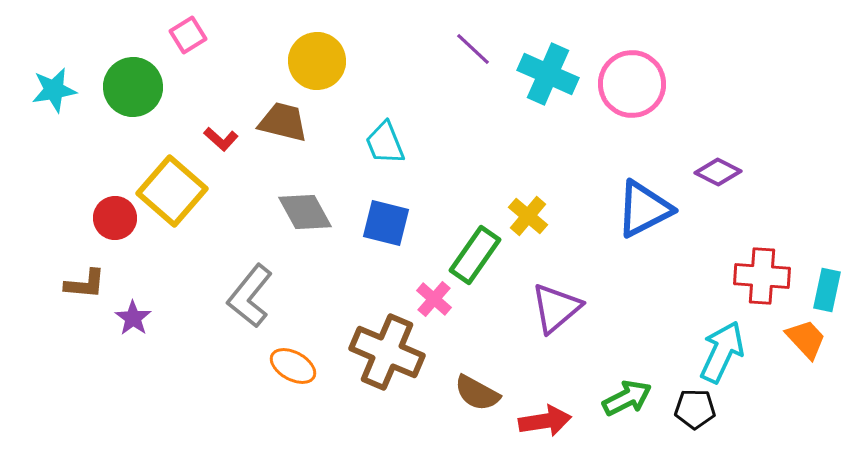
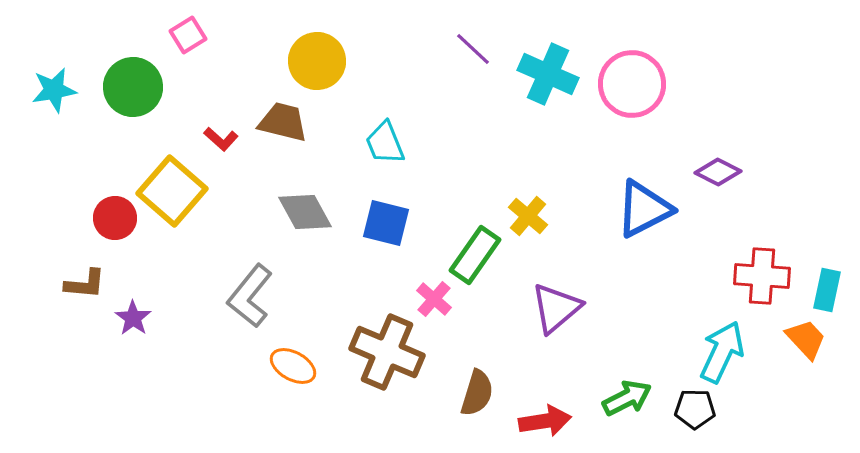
brown semicircle: rotated 102 degrees counterclockwise
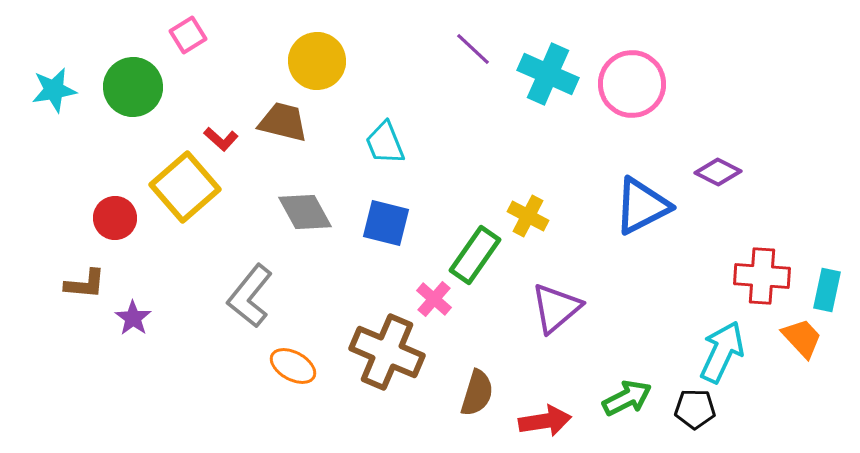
yellow square: moved 13 px right, 4 px up; rotated 8 degrees clockwise
blue triangle: moved 2 px left, 3 px up
yellow cross: rotated 12 degrees counterclockwise
orange trapezoid: moved 4 px left, 1 px up
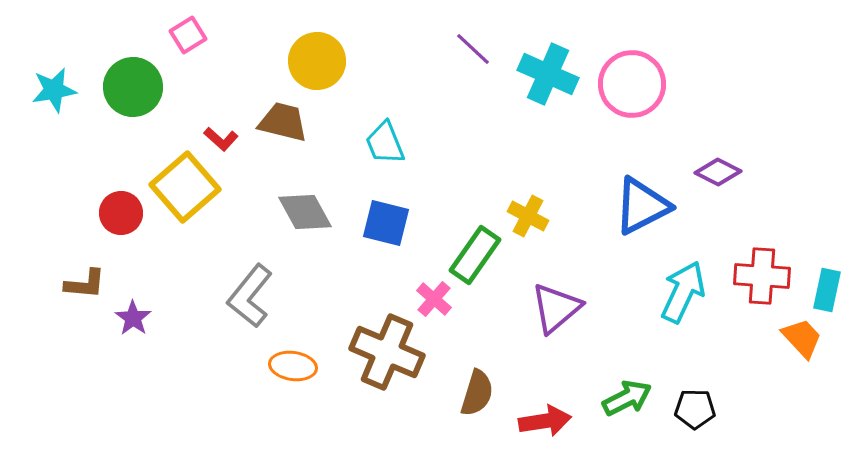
red circle: moved 6 px right, 5 px up
cyan arrow: moved 39 px left, 60 px up
orange ellipse: rotated 21 degrees counterclockwise
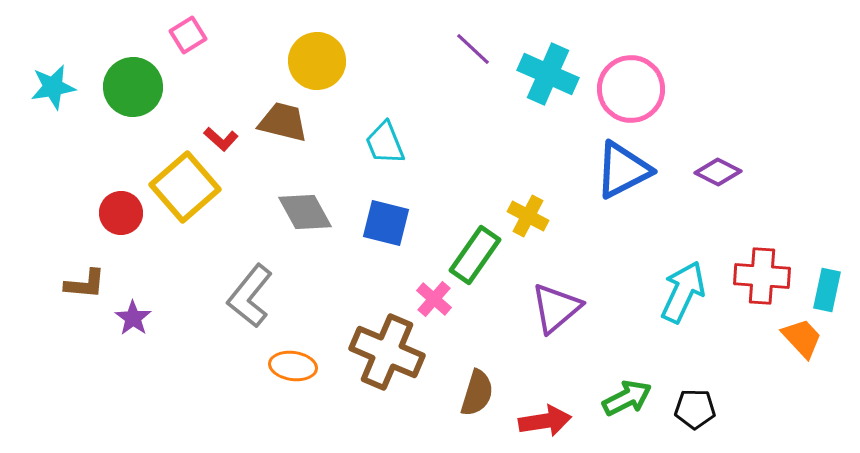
pink circle: moved 1 px left, 5 px down
cyan star: moved 1 px left, 3 px up
blue triangle: moved 19 px left, 36 px up
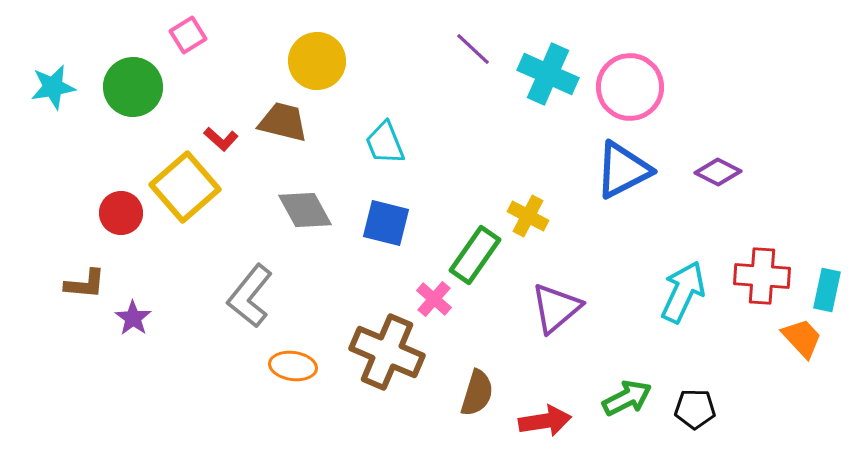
pink circle: moved 1 px left, 2 px up
gray diamond: moved 2 px up
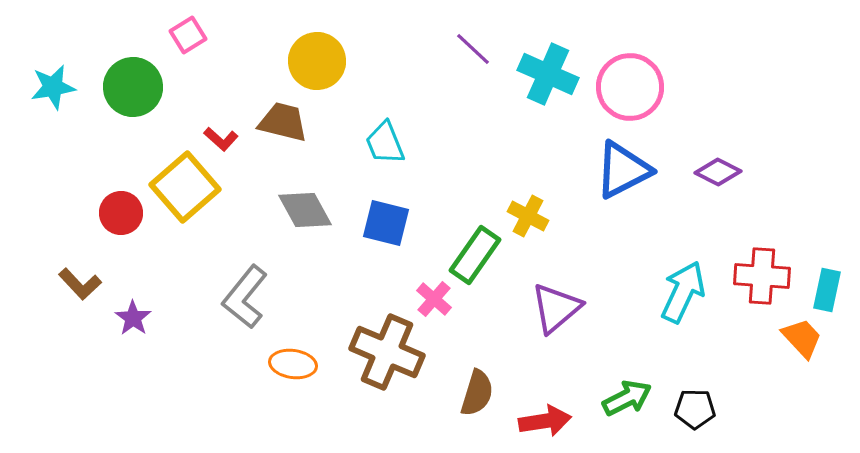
brown L-shape: moved 5 px left; rotated 42 degrees clockwise
gray L-shape: moved 5 px left, 1 px down
orange ellipse: moved 2 px up
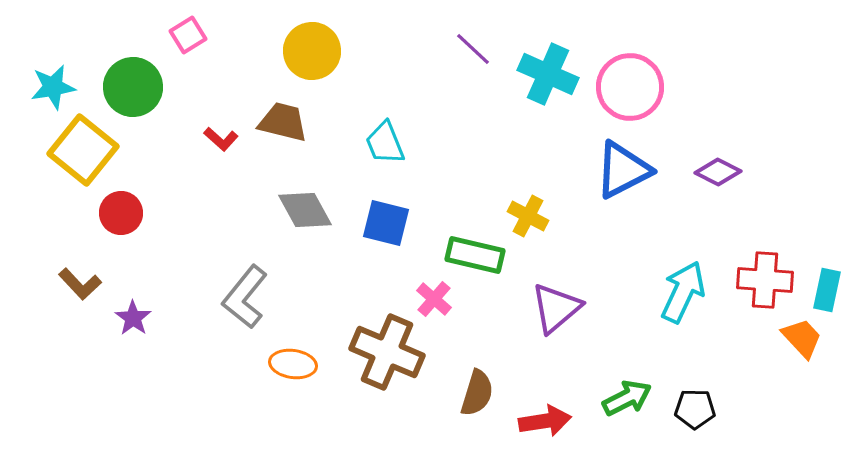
yellow circle: moved 5 px left, 10 px up
yellow square: moved 102 px left, 37 px up; rotated 10 degrees counterclockwise
green rectangle: rotated 68 degrees clockwise
red cross: moved 3 px right, 4 px down
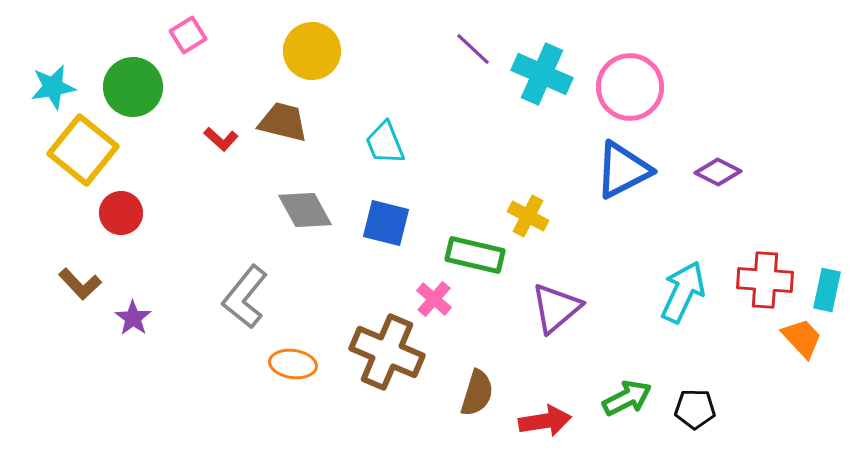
cyan cross: moved 6 px left
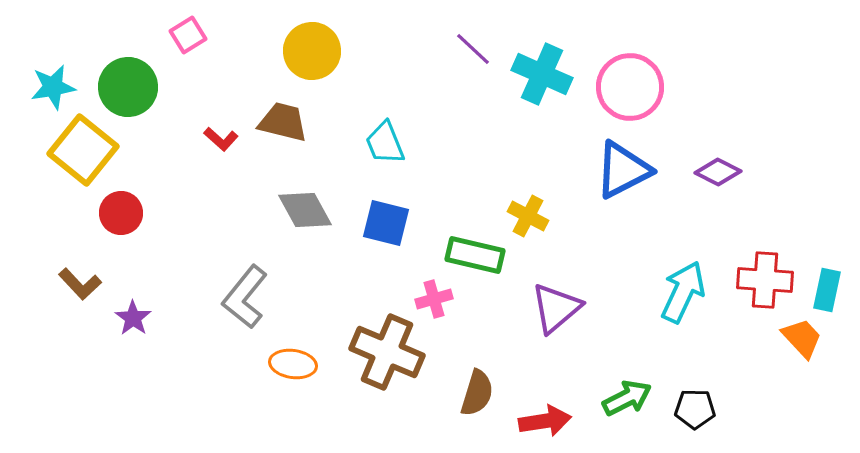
green circle: moved 5 px left
pink cross: rotated 33 degrees clockwise
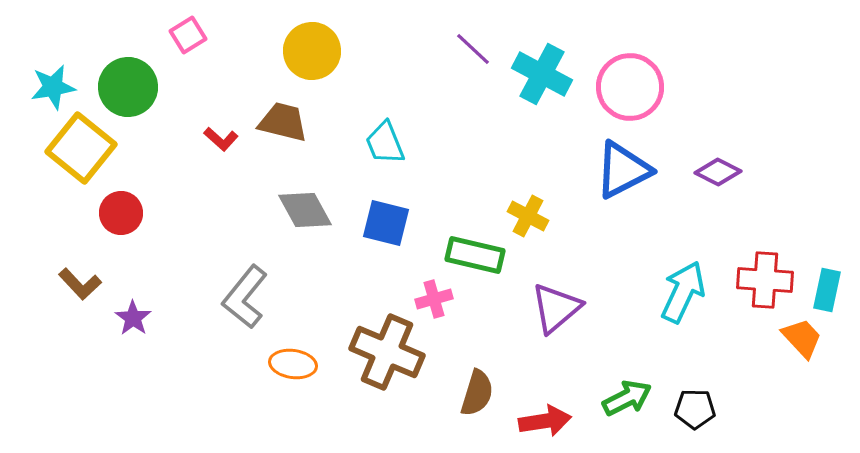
cyan cross: rotated 4 degrees clockwise
yellow square: moved 2 px left, 2 px up
